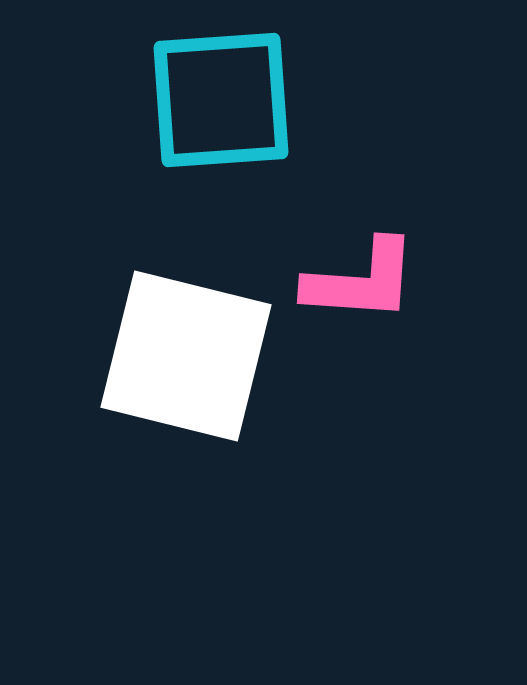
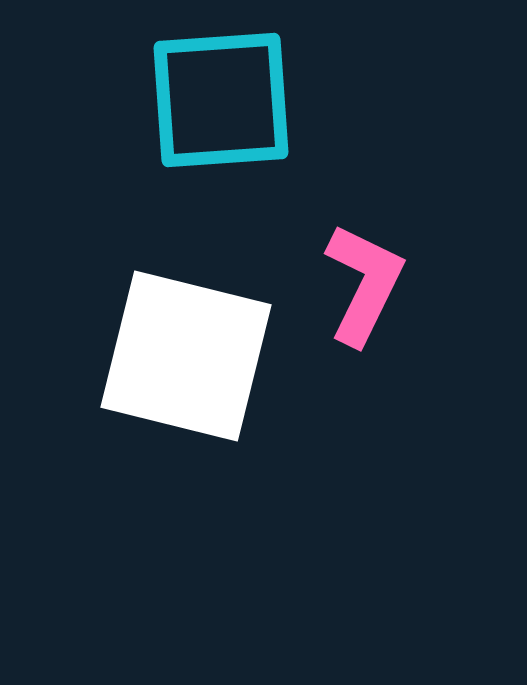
pink L-shape: moved 3 px right, 3 px down; rotated 68 degrees counterclockwise
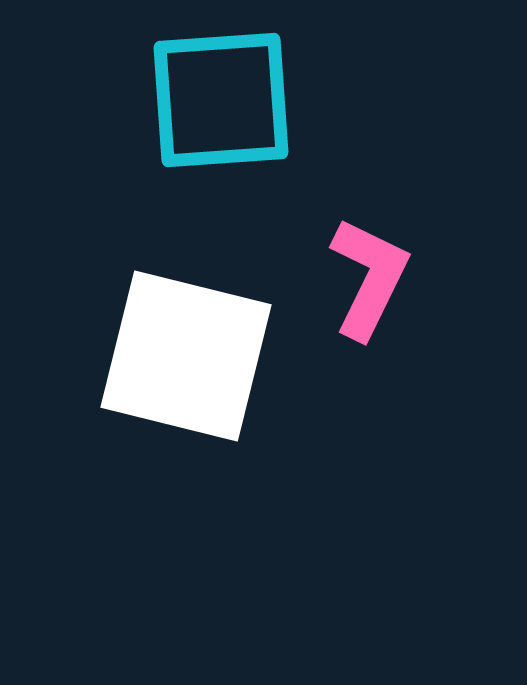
pink L-shape: moved 5 px right, 6 px up
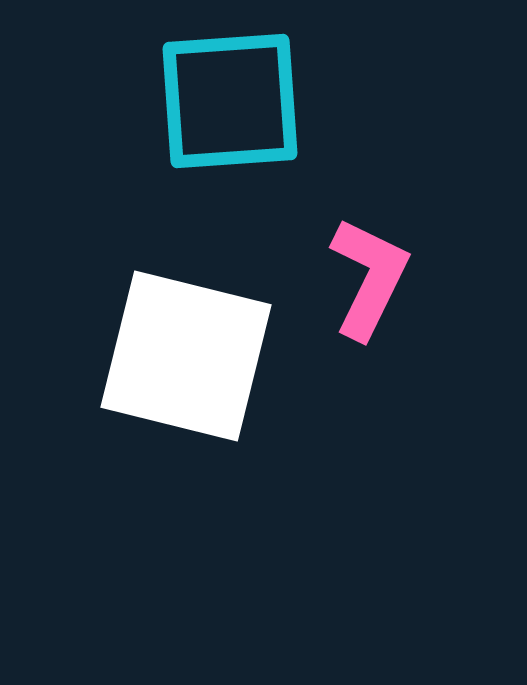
cyan square: moved 9 px right, 1 px down
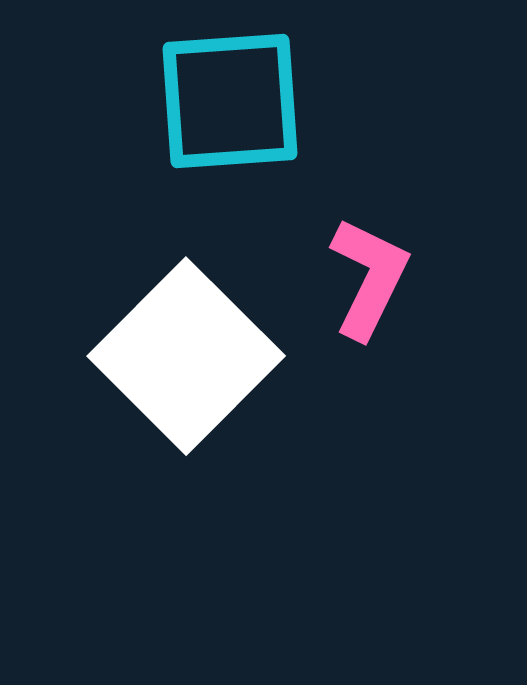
white square: rotated 31 degrees clockwise
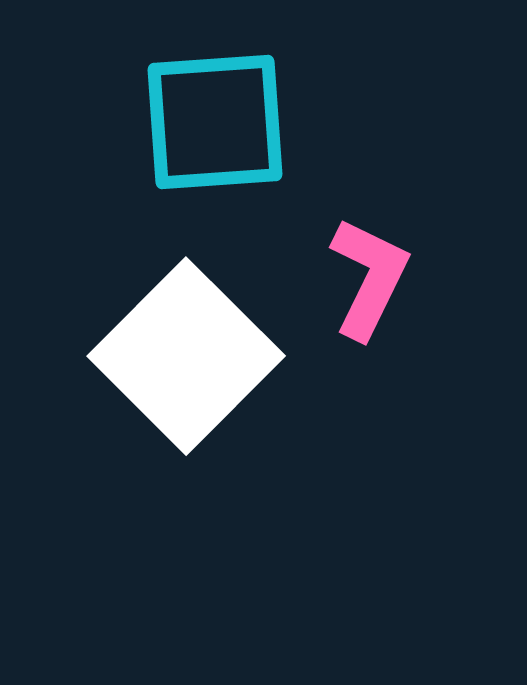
cyan square: moved 15 px left, 21 px down
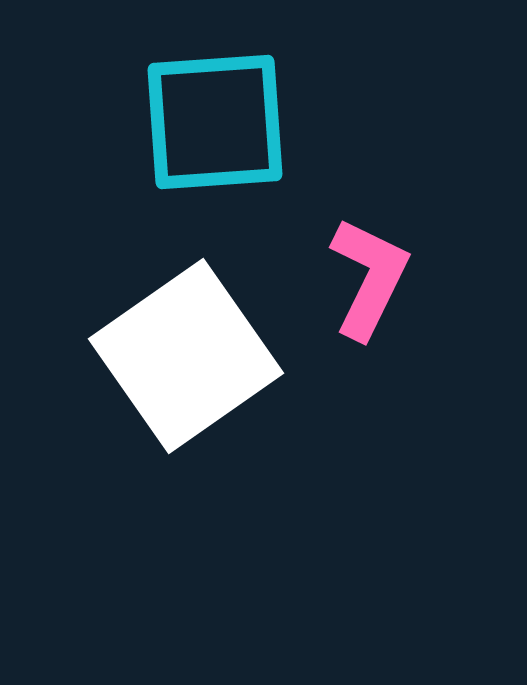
white square: rotated 10 degrees clockwise
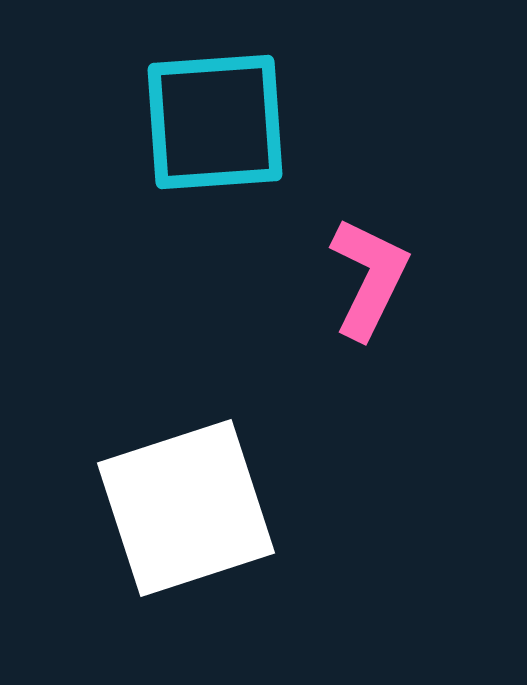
white square: moved 152 px down; rotated 17 degrees clockwise
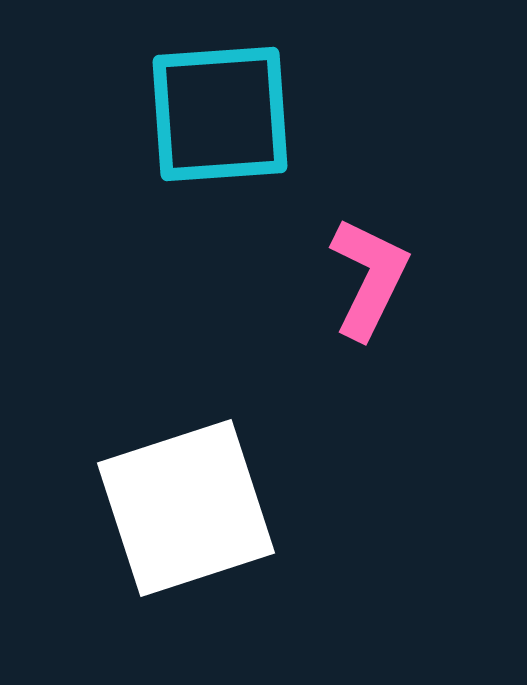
cyan square: moved 5 px right, 8 px up
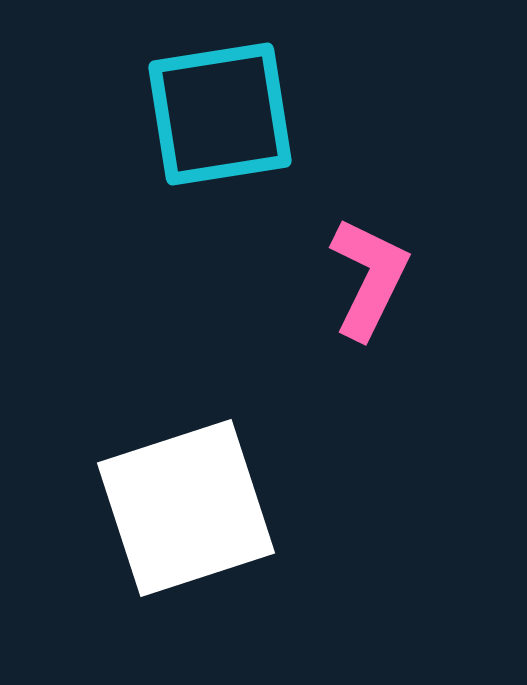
cyan square: rotated 5 degrees counterclockwise
